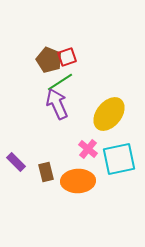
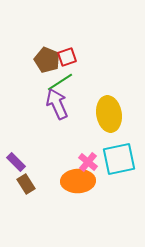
brown pentagon: moved 2 px left
yellow ellipse: rotated 48 degrees counterclockwise
pink cross: moved 13 px down
brown rectangle: moved 20 px left, 12 px down; rotated 18 degrees counterclockwise
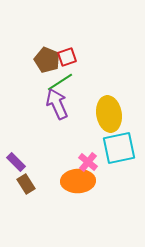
cyan square: moved 11 px up
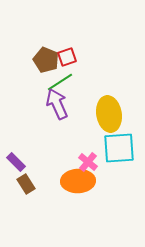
brown pentagon: moved 1 px left
cyan square: rotated 8 degrees clockwise
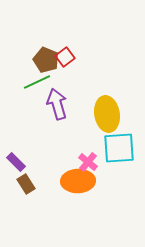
red square: moved 2 px left; rotated 18 degrees counterclockwise
green line: moved 23 px left; rotated 8 degrees clockwise
purple arrow: rotated 8 degrees clockwise
yellow ellipse: moved 2 px left
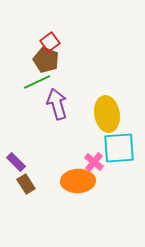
red square: moved 15 px left, 15 px up
pink cross: moved 6 px right
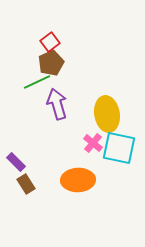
brown pentagon: moved 5 px right, 3 px down; rotated 25 degrees clockwise
cyan square: rotated 16 degrees clockwise
pink cross: moved 1 px left, 19 px up
orange ellipse: moved 1 px up
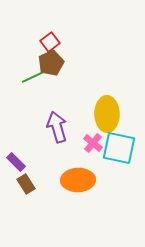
green line: moved 2 px left, 6 px up
purple arrow: moved 23 px down
yellow ellipse: rotated 8 degrees clockwise
